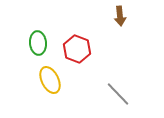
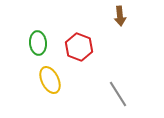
red hexagon: moved 2 px right, 2 px up
gray line: rotated 12 degrees clockwise
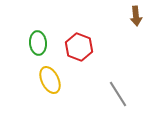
brown arrow: moved 16 px right
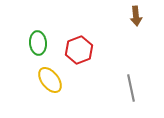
red hexagon: moved 3 px down; rotated 20 degrees clockwise
yellow ellipse: rotated 12 degrees counterclockwise
gray line: moved 13 px right, 6 px up; rotated 20 degrees clockwise
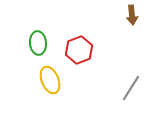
brown arrow: moved 4 px left, 1 px up
yellow ellipse: rotated 16 degrees clockwise
gray line: rotated 44 degrees clockwise
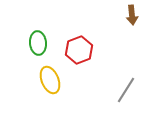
gray line: moved 5 px left, 2 px down
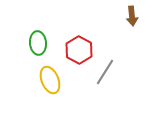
brown arrow: moved 1 px down
red hexagon: rotated 12 degrees counterclockwise
gray line: moved 21 px left, 18 px up
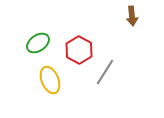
green ellipse: rotated 60 degrees clockwise
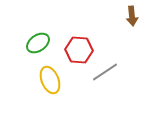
red hexagon: rotated 24 degrees counterclockwise
gray line: rotated 24 degrees clockwise
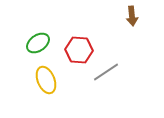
gray line: moved 1 px right
yellow ellipse: moved 4 px left
